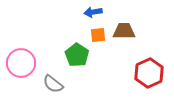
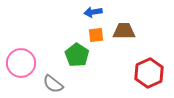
orange square: moved 2 px left
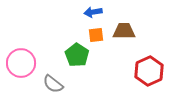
red hexagon: moved 2 px up
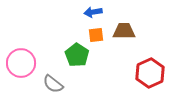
red hexagon: moved 1 px right, 2 px down
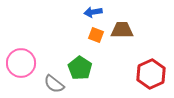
brown trapezoid: moved 2 px left, 1 px up
orange square: rotated 28 degrees clockwise
green pentagon: moved 3 px right, 13 px down
red hexagon: moved 1 px right, 1 px down
gray semicircle: moved 1 px right
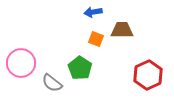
orange square: moved 4 px down
red hexagon: moved 3 px left, 1 px down
gray semicircle: moved 2 px left, 1 px up
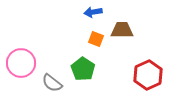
green pentagon: moved 3 px right, 1 px down
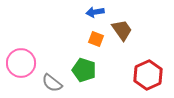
blue arrow: moved 2 px right
brown trapezoid: rotated 55 degrees clockwise
green pentagon: moved 1 px right, 1 px down; rotated 15 degrees counterclockwise
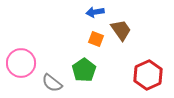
brown trapezoid: moved 1 px left
green pentagon: rotated 20 degrees clockwise
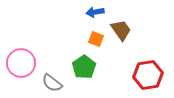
green pentagon: moved 3 px up
red hexagon: rotated 16 degrees clockwise
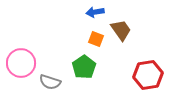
gray semicircle: moved 2 px left, 1 px up; rotated 20 degrees counterclockwise
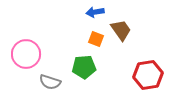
pink circle: moved 5 px right, 9 px up
green pentagon: rotated 30 degrees clockwise
